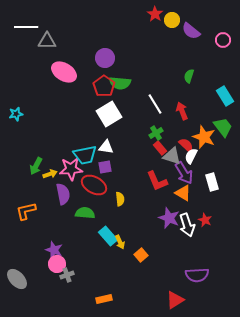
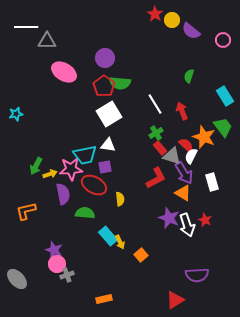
white triangle at (106, 147): moved 2 px right, 2 px up
red L-shape at (157, 181): moved 1 px left, 3 px up; rotated 95 degrees counterclockwise
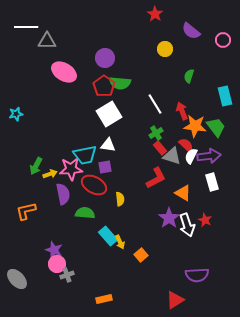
yellow circle at (172, 20): moved 7 px left, 29 px down
cyan rectangle at (225, 96): rotated 18 degrees clockwise
green trapezoid at (223, 127): moved 7 px left
orange star at (204, 137): moved 9 px left, 11 px up; rotated 15 degrees counterclockwise
purple arrow at (184, 173): moved 25 px right, 17 px up; rotated 65 degrees counterclockwise
purple star at (169, 218): rotated 15 degrees clockwise
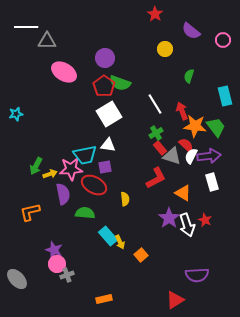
green semicircle at (120, 83): rotated 15 degrees clockwise
yellow semicircle at (120, 199): moved 5 px right
orange L-shape at (26, 211): moved 4 px right, 1 px down
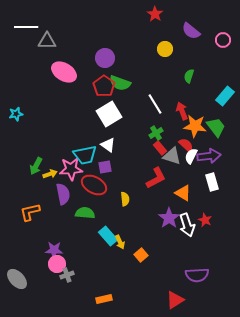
cyan rectangle at (225, 96): rotated 54 degrees clockwise
white triangle at (108, 145): rotated 28 degrees clockwise
purple star at (54, 250): rotated 18 degrees counterclockwise
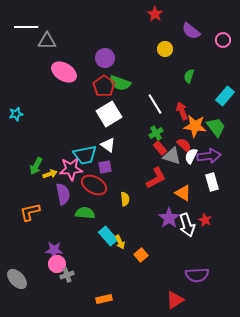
red semicircle at (186, 145): moved 2 px left
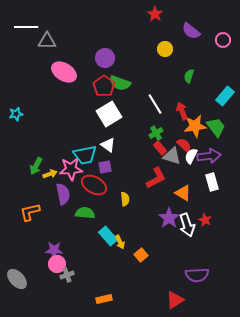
orange star at (195, 126): rotated 15 degrees counterclockwise
